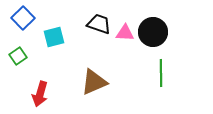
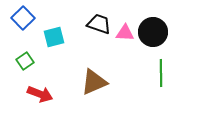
green square: moved 7 px right, 5 px down
red arrow: rotated 85 degrees counterclockwise
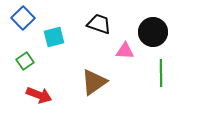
pink triangle: moved 18 px down
brown triangle: rotated 12 degrees counterclockwise
red arrow: moved 1 px left, 1 px down
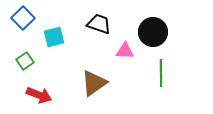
brown triangle: moved 1 px down
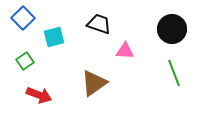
black circle: moved 19 px right, 3 px up
green line: moved 13 px right; rotated 20 degrees counterclockwise
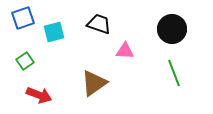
blue square: rotated 25 degrees clockwise
cyan square: moved 5 px up
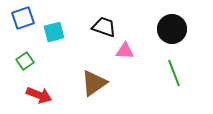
black trapezoid: moved 5 px right, 3 px down
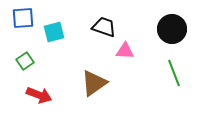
blue square: rotated 15 degrees clockwise
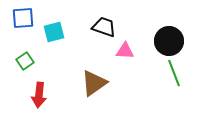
black circle: moved 3 px left, 12 px down
red arrow: rotated 75 degrees clockwise
